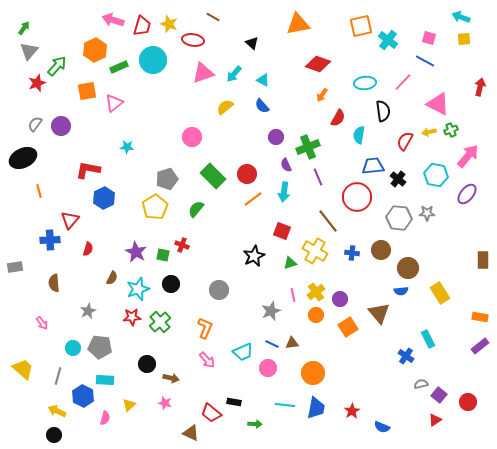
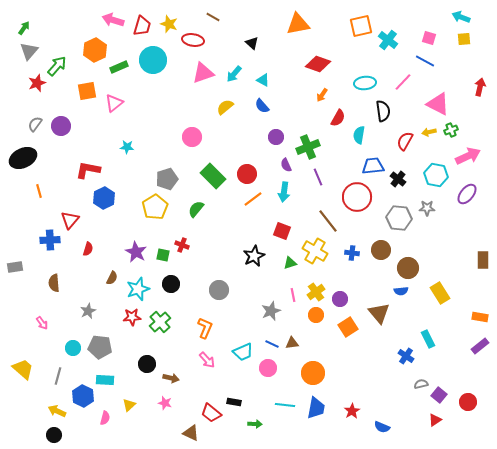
pink arrow at (468, 156): rotated 25 degrees clockwise
gray star at (427, 213): moved 5 px up
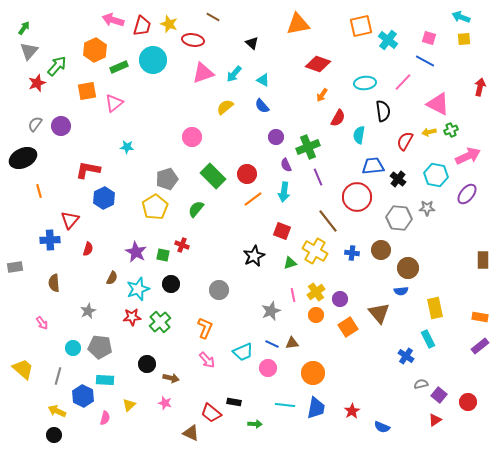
yellow rectangle at (440, 293): moved 5 px left, 15 px down; rotated 20 degrees clockwise
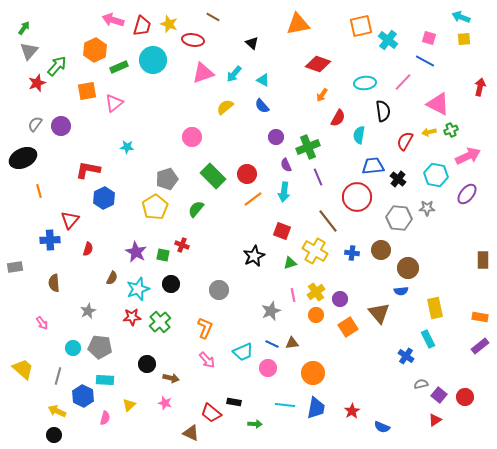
red circle at (468, 402): moved 3 px left, 5 px up
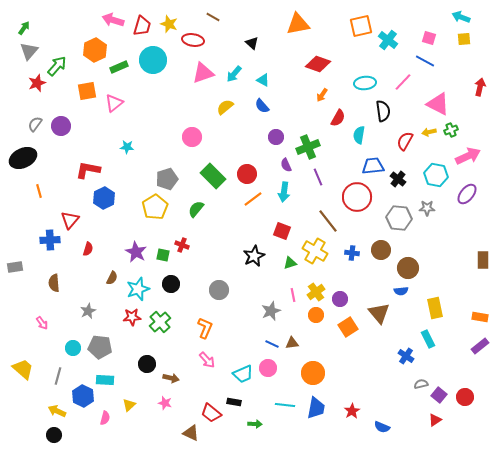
cyan trapezoid at (243, 352): moved 22 px down
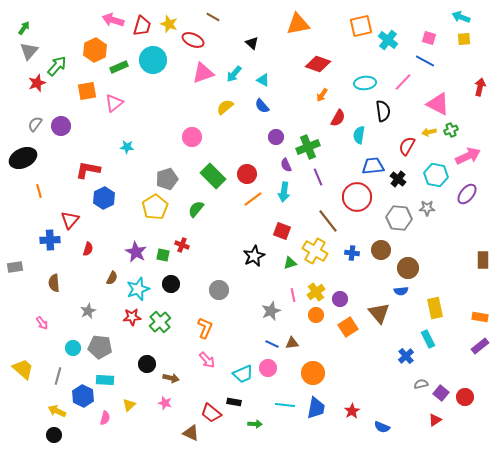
red ellipse at (193, 40): rotated 15 degrees clockwise
red semicircle at (405, 141): moved 2 px right, 5 px down
blue cross at (406, 356): rotated 14 degrees clockwise
purple square at (439, 395): moved 2 px right, 2 px up
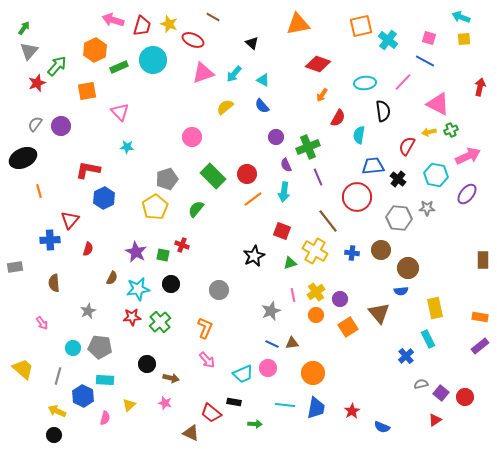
pink triangle at (114, 103): moved 6 px right, 9 px down; rotated 36 degrees counterclockwise
cyan star at (138, 289): rotated 10 degrees clockwise
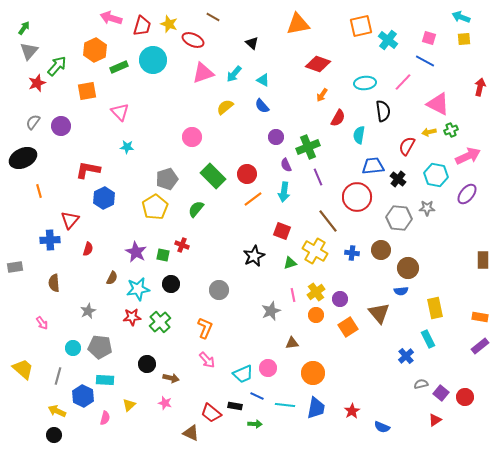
pink arrow at (113, 20): moved 2 px left, 2 px up
gray semicircle at (35, 124): moved 2 px left, 2 px up
blue line at (272, 344): moved 15 px left, 52 px down
black rectangle at (234, 402): moved 1 px right, 4 px down
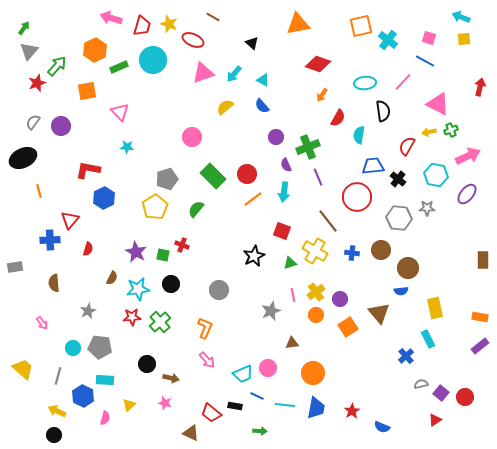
green arrow at (255, 424): moved 5 px right, 7 px down
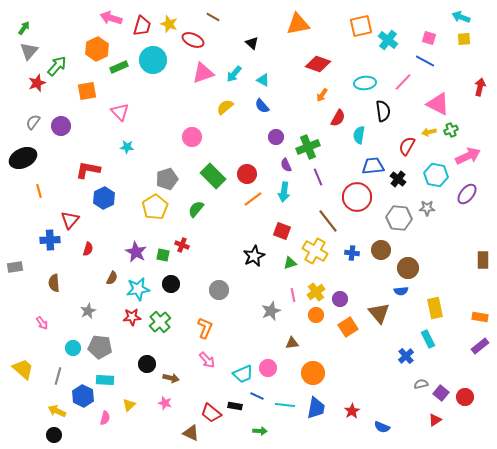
orange hexagon at (95, 50): moved 2 px right, 1 px up
